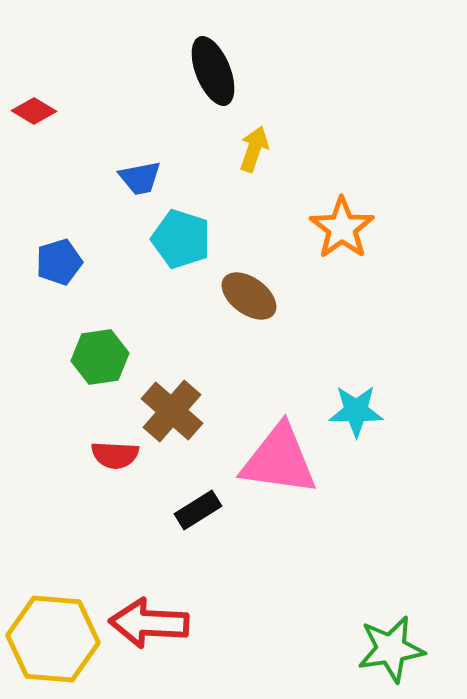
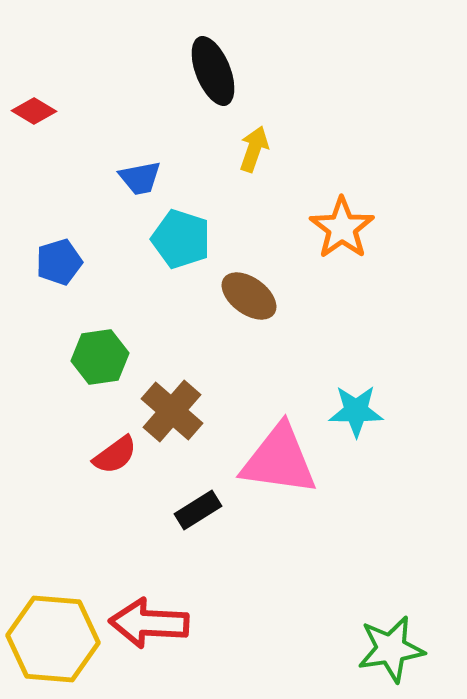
red semicircle: rotated 39 degrees counterclockwise
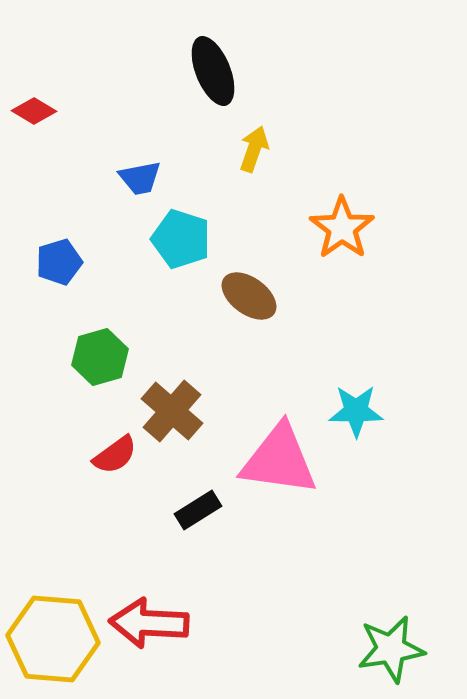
green hexagon: rotated 8 degrees counterclockwise
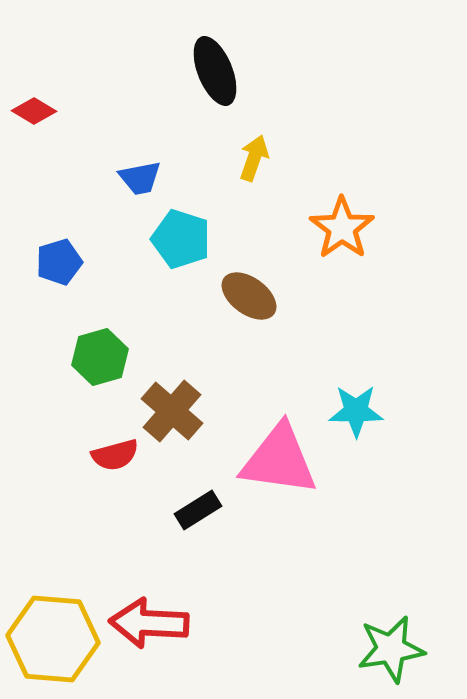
black ellipse: moved 2 px right
yellow arrow: moved 9 px down
red semicircle: rotated 21 degrees clockwise
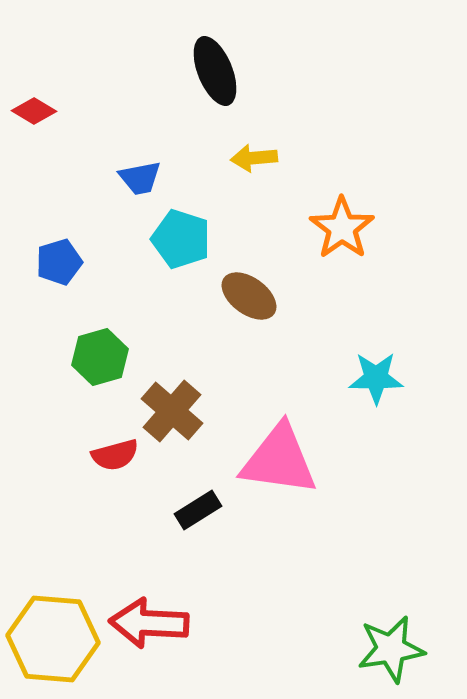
yellow arrow: rotated 114 degrees counterclockwise
cyan star: moved 20 px right, 33 px up
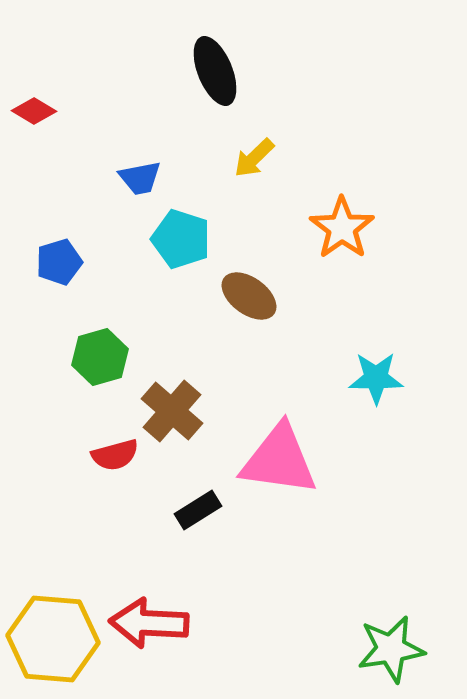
yellow arrow: rotated 39 degrees counterclockwise
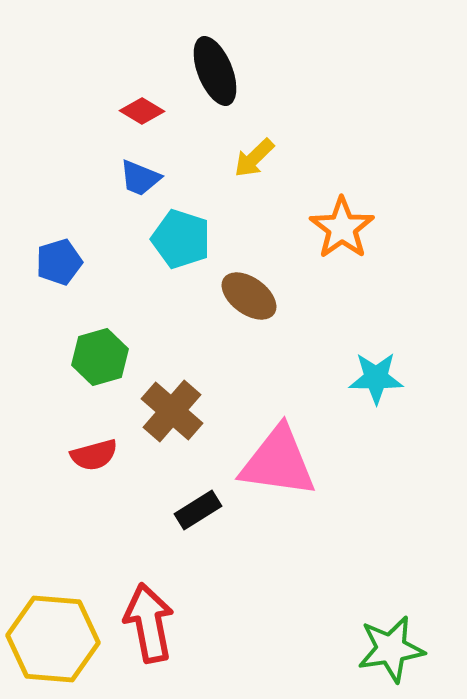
red diamond: moved 108 px right
blue trapezoid: rotated 33 degrees clockwise
red semicircle: moved 21 px left
pink triangle: moved 1 px left, 2 px down
red arrow: rotated 76 degrees clockwise
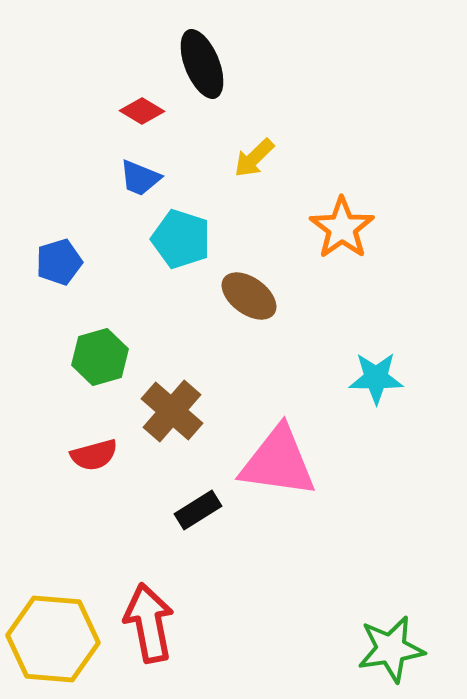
black ellipse: moved 13 px left, 7 px up
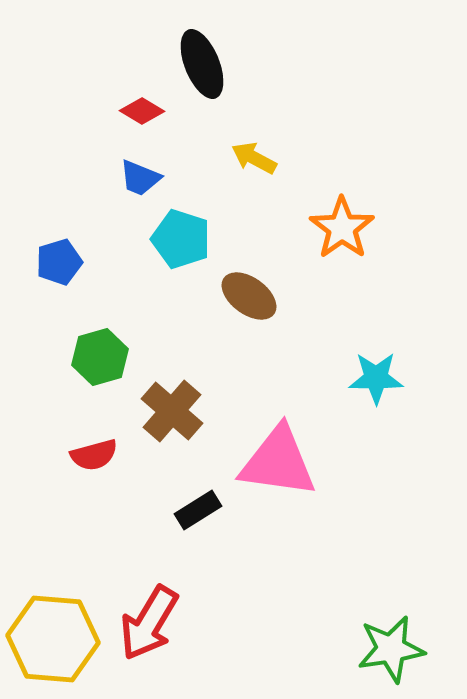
yellow arrow: rotated 72 degrees clockwise
red arrow: rotated 138 degrees counterclockwise
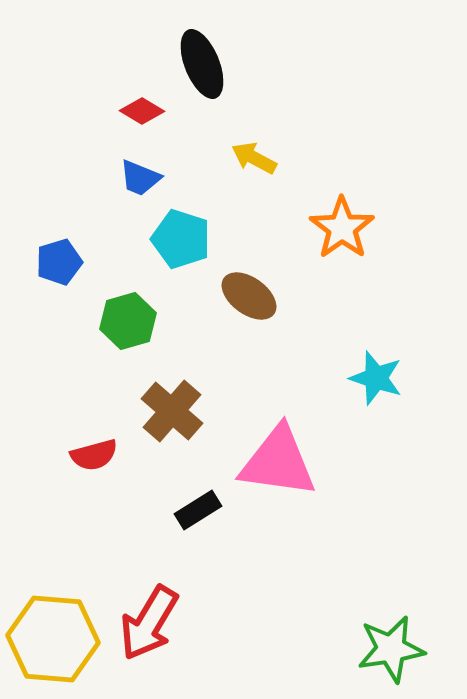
green hexagon: moved 28 px right, 36 px up
cyan star: rotated 18 degrees clockwise
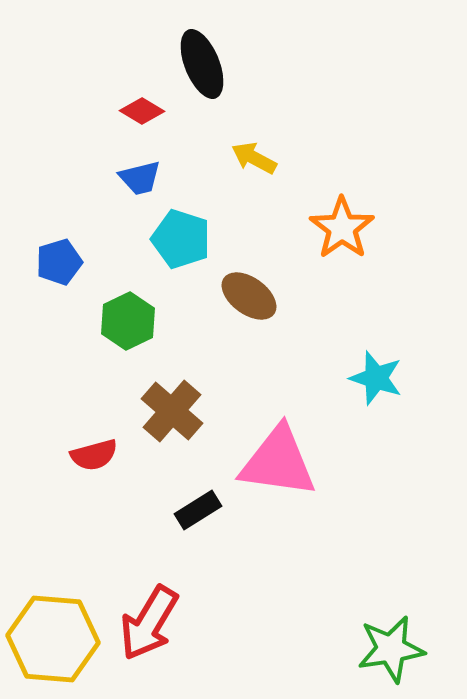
blue trapezoid: rotated 36 degrees counterclockwise
green hexagon: rotated 10 degrees counterclockwise
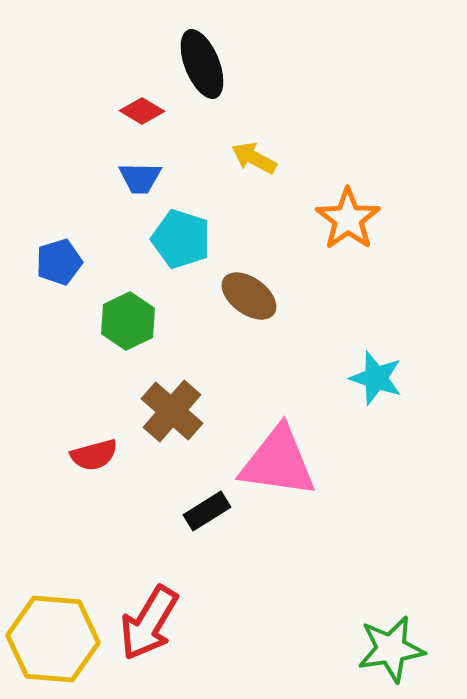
blue trapezoid: rotated 15 degrees clockwise
orange star: moved 6 px right, 9 px up
black rectangle: moved 9 px right, 1 px down
